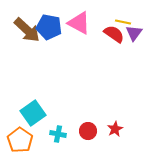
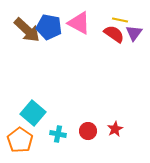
yellow line: moved 3 px left, 2 px up
cyan square: rotated 15 degrees counterclockwise
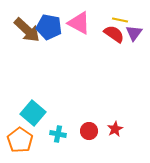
red circle: moved 1 px right
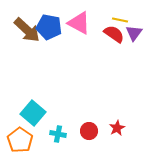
red star: moved 2 px right, 1 px up
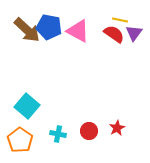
pink triangle: moved 1 px left, 8 px down
cyan square: moved 6 px left, 7 px up
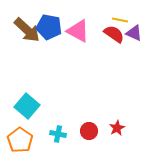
purple triangle: rotated 42 degrees counterclockwise
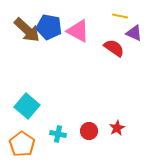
yellow line: moved 4 px up
red semicircle: moved 14 px down
orange pentagon: moved 2 px right, 4 px down
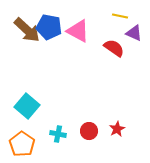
red star: moved 1 px down
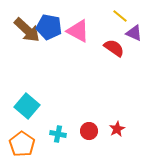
yellow line: rotated 28 degrees clockwise
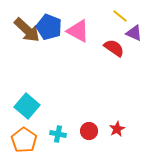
blue pentagon: rotated 10 degrees clockwise
orange pentagon: moved 2 px right, 4 px up
